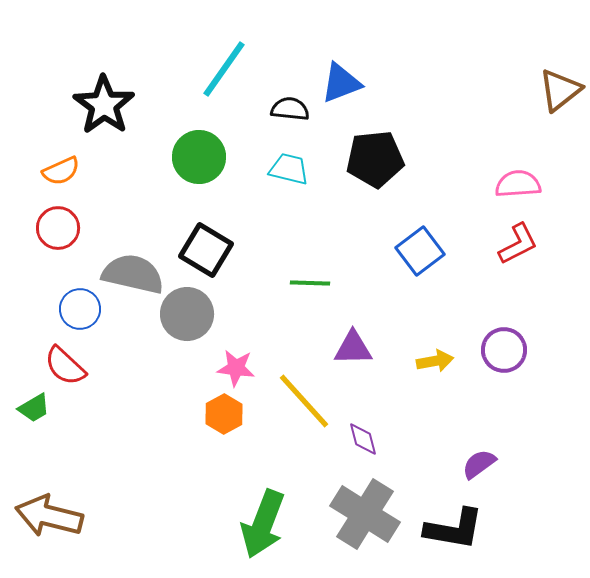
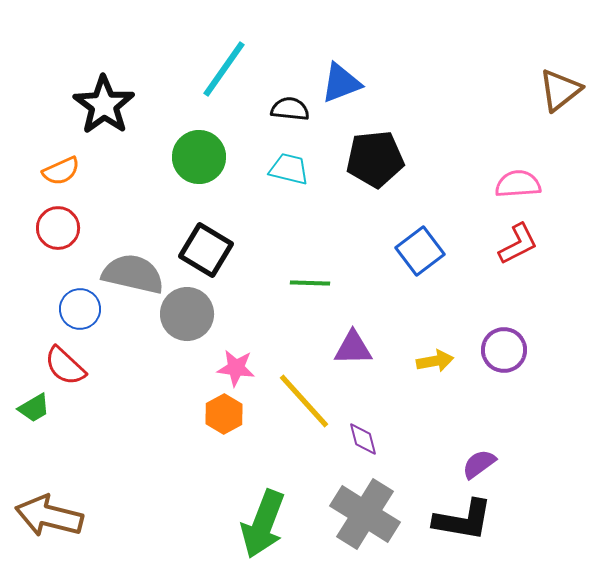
black L-shape: moved 9 px right, 9 px up
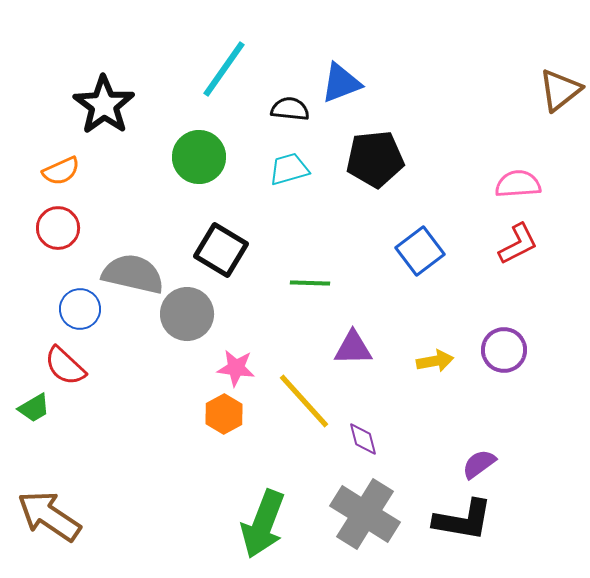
cyan trapezoid: rotated 30 degrees counterclockwise
black square: moved 15 px right
brown arrow: rotated 20 degrees clockwise
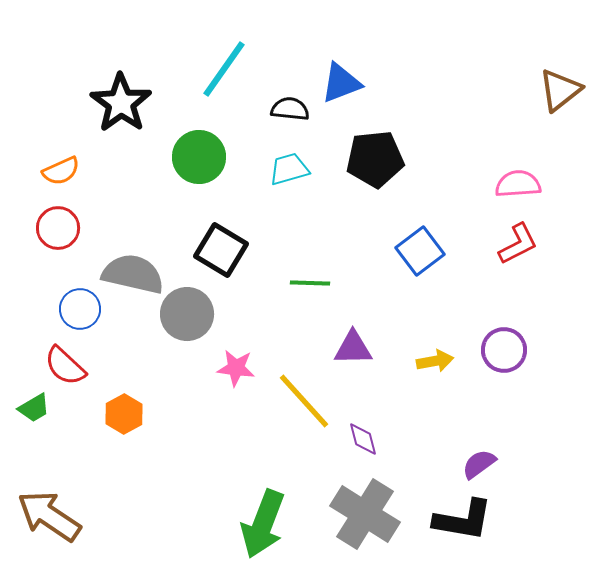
black star: moved 17 px right, 2 px up
orange hexagon: moved 100 px left
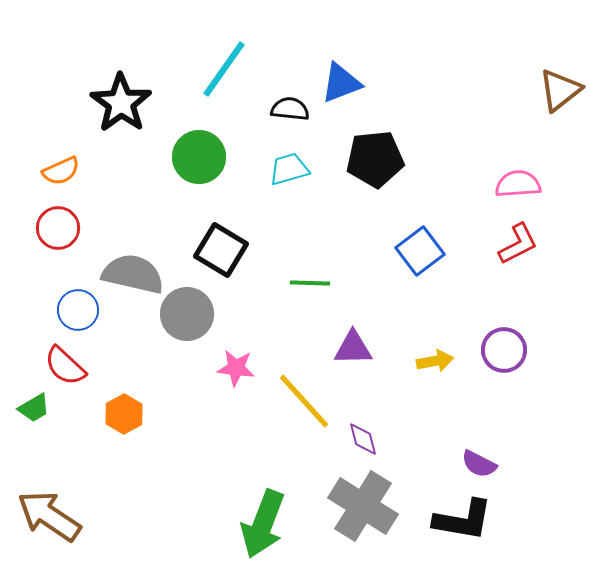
blue circle: moved 2 px left, 1 px down
purple semicircle: rotated 117 degrees counterclockwise
gray cross: moved 2 px left, 8 px up
